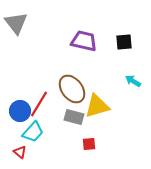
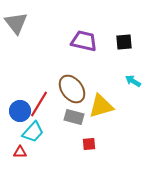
yellow triangle: moved 4 px right
red triangle: rotated 40 degrees counterclockwise
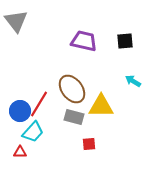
gray triangle: moved 2 px up
black square: moved 1 px right, 1 px up
yellow triangle: rotated 16 degrees clockwise
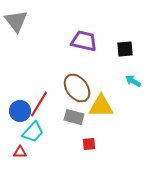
black square: moved 8 px down
brown ellipse: moved 5 px right, 1 px up
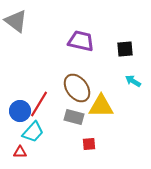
gray triangle: rotated 15 degrees counterclockwise
purple trapezoid: moved 3 px left
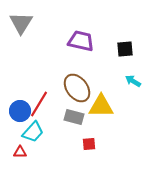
gray triangle: moved 5 px right, 2 px down; rotated 25 degrees clockwise
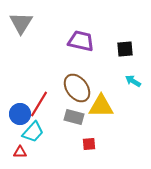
blue circle: moved 3 px down
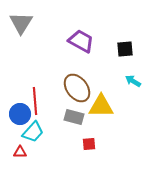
purple trapezoid: rotated 16 degrees clockwise
red line: moved 4 px left, 3 px up; rotated 36 degrees counterclockwise
